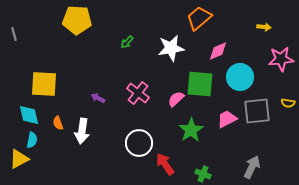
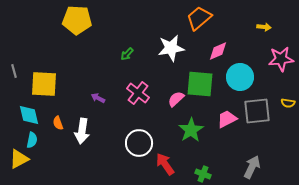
gray line: moved 37 px down
green arrow: moved 12 px down
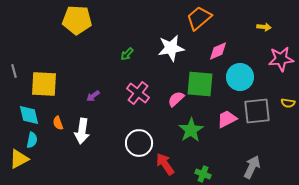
purple arrow: moved 5 px left, 2 px up; rotated 64 degrees counterclockwise
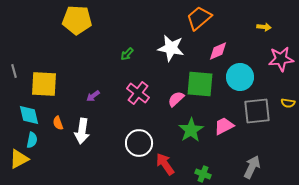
white star: rotated 20 degrees clockwise
pink trapezoid: moved 3 px left, 7 px down
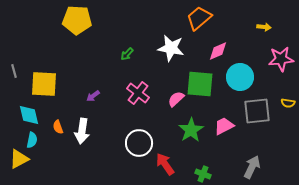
orange semicircle: moved 4 px down
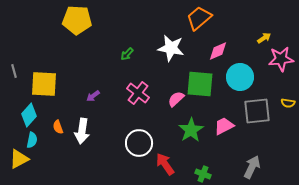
yellow arrow: moved 11 px down; rotated 40 degrees counterclockwise
cyan diamond: rotated 55 degrees clockwise
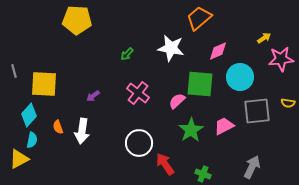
pink semicircle: moved 1 px right, 2 px down
